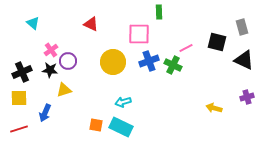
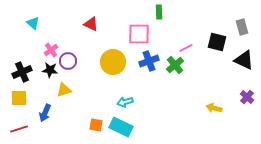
green cross: moved 2 px right; rotated 24 degrees clockwise
purple cross: rotated 32 degrees counterclockwise
cyan arrow: moved 2 px right
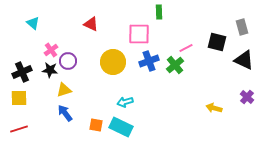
blue arrow: moved 20 px right; rotated 120 degrees clockwise
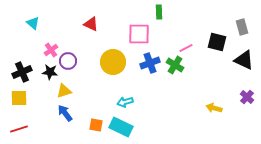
blue cross: moved 1 px right, 2 px down
green cross: rotated 18 degrees counterclockwise
black star: moved 2 px down
yellow triangle: moved 1 px down
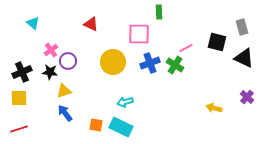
black triangle: moved 2 px up
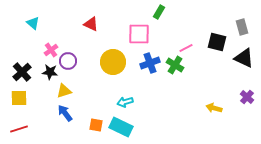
green rectangle: rotated 32 degrees clockwise
black cross: rotated 18 degrees counterclockwise
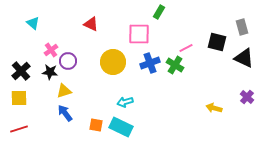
black cross: moved 1 px left, 1 px up
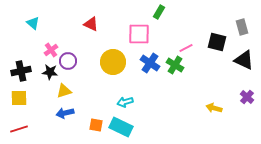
black triangle: moved 2 px down
blue cross: rotated 36 degrees counterclockwise
black cross: rotated 30 degrees clockwise
blue arrow: rotated 66 degrees counterclockwise
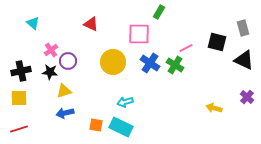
gray rectangle: moved 1 px right, 1 px down
